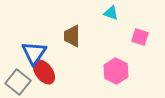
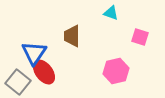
pink hexagon: rotated 20 degrees clockwise
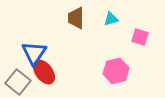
cyan triangle: moved 6 px down; rotated 35 degrees counterclockwise
brown trapezoid: moved 4 px right, 18 px up
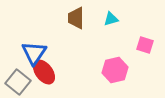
pink square: moved 5 px right, 8 px down
pink hexagon: moved 1 px left, 1 px up
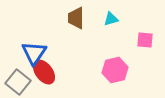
pink square: moved 5 px up; rotated 12 degrees counterclockwise
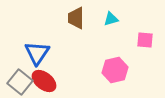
blue triangle: moved 3 px right
red ellipse: moved 9 px down; rotated 15 degrees counterclockwise
gray square: moved 2 px right
